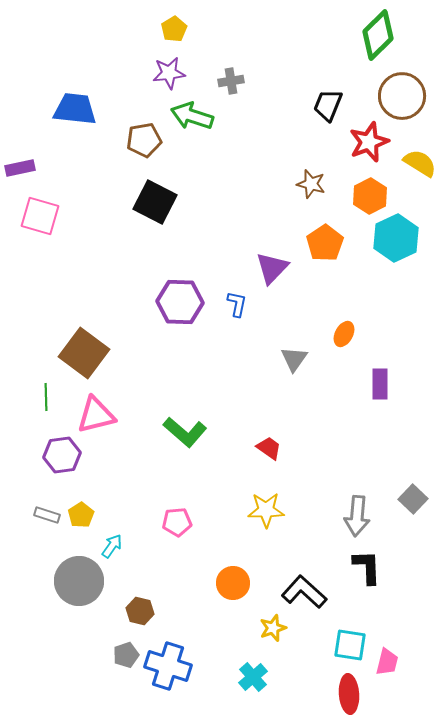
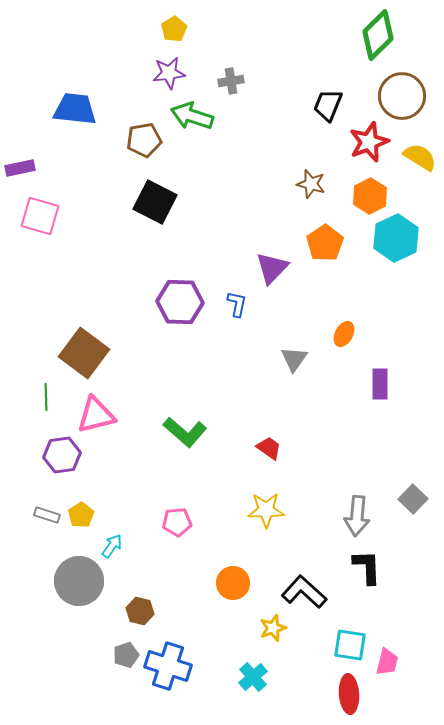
yellow semicircle at (420, 163): moved 6 px up
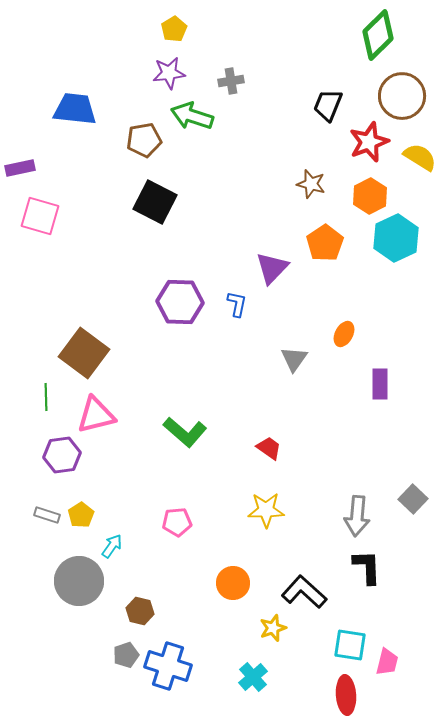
red ellipse at (349, 694): moved 3 px left, 1 px down
